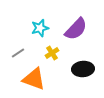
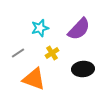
purple semicircle: moved 3 px right
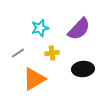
yellow cross: rotated 24 degrees clockwise
orange triangle: rotated 50 degrees counterclockwise
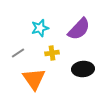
orange triangle: rotated 35 degrees counterclockwise
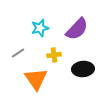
purple semicircle: moved 2 px left
yellow cross: moved 2 px right, 2 px down
orange triangle: moved 2 px right
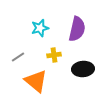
purple semicircle: rotated 30 degrees counterclockwise
gray line: moved 4 px down
orange triangle: moved 2 px down; rotated 15 degrees counterclockwise
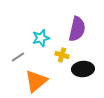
cyan star: moved 1 px right, 10 px down
yellow cross: moved 8 px right; rotated 24 degrees clockwise
orange triangle: rotated 40 degrees clockwise
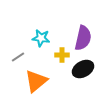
purple semicircle: moved 6 px right, 9 px down
cyan star: rotated 24 degrees clockwise
yellow cross: rotated 16 degrees counterclockwise
black ellipse: rotated 25 degrees counterclockwise
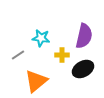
purple semicircle: moved 1 px right, 2 px up
gray line: moved 2 px up
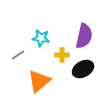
orange triangle: moved 3 px right
